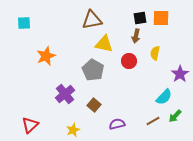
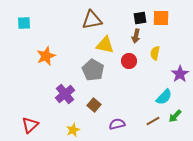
yellow triangle: moved 1 px right, 1 px down
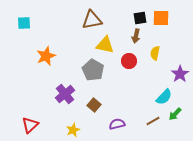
green arrow: moved 2 px up
